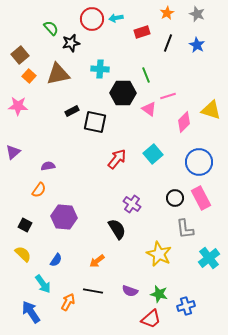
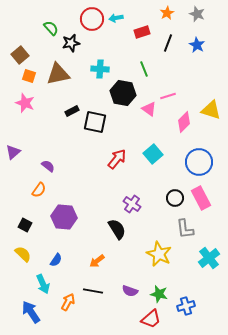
green line at (146, 75): moved 2 px left, 6 px up
orange square at (29, 76): rotated 24 degrees counterclockwise
black hexagon at (123, 93): rotated 10 degrees clockwise
pink star at (18, 106): moved 7 px right, 3 px up; rotated 18 degrees clockwise
purple semicircle at (48, 166): rotated 48 degrees clockwise
cyan arrow at (43, 284): rotated 12 degrees clockwise
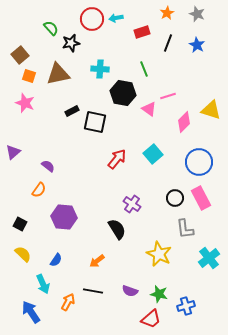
black square at (25, 225): moved 5 px left, 1 px up
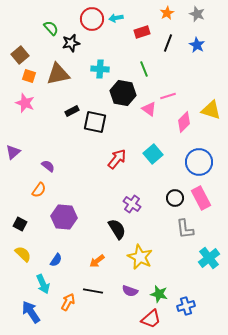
yellow star at (159, 254): moved 19 px left, 3 px down
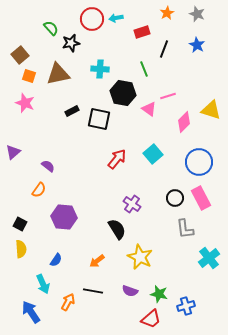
black line at (168, 43): moved 4 px left, 6 px down
black square at (95, 122): moved 4 px right, 3 px up
yellow semicircle at (23, 254): moved 2 px left, 5 px up; rotated 42 degrees clockwise
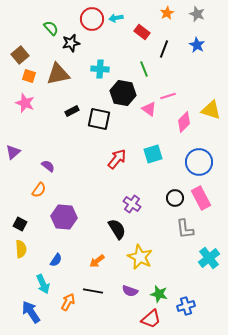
red rectangle at (142, 32): rotated 56 degrees clockwise
cyan square at (153, 154): rotated 24 degrees clockwise
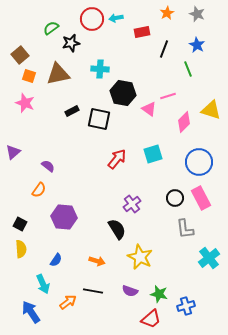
green semicircle at (51, 28): rotated 84 degrees counterclockwise
red rectangle at (142, 32): rotated 49 degrees counterclockwise
green line at (144, 69): moved 44 px right
purple cross at (132, 204): rotated 18 degrees clockwise
orange arrow at (97, 261): rotated 126 degrees counterclockwise
orange arrow at (68, 302): rotated 24 degrees clockwise
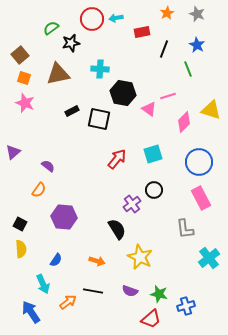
orange square at (29, 76): moved 5 px left, 2 px down
black circle at (175, 198): moved 21 px left, 8 px up
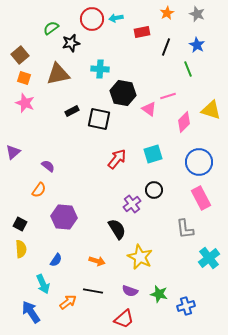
black line at (164, 49): moved 2 px right, 2 px up
red trapezoid at (151, 319): moved 27 px left
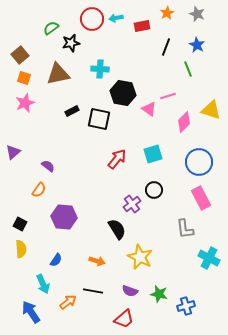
red rectangle at (142, 32): moved 6 px up
pink star at (25, 103): rotated 30 degrees clockwise
cyan cross at (209, 258): rotated 25 degrees counterclockwise
